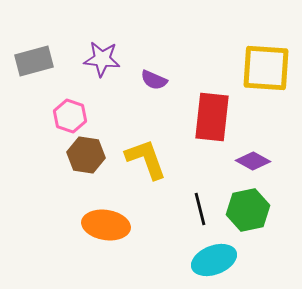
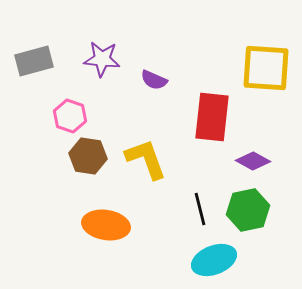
brown hexagon: moved 2 px right, 1 px down
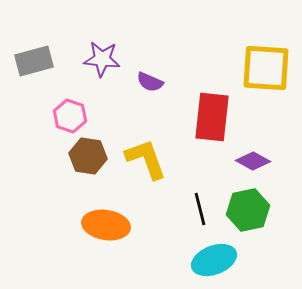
purple semicircle: moved 4 px left, 2 px down
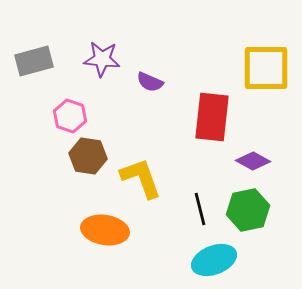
yellow square: rotated 4 degrees counterclockwise
yellow L-shape: moved 5 px left, 19 px down
orange ellipse: moved 1 px left, 5 px down
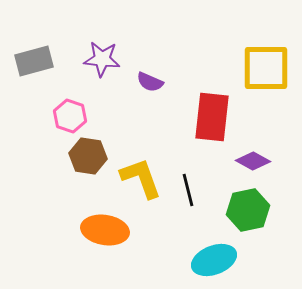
black line: moved 12 px left, 19 px up
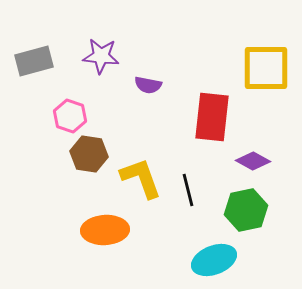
purple star: moved 1 px left, 3 px up
purple semicircle: moved 2 px left, 3 px down; rotated 12 degrees counterclockwise
brown hexagon: moved 1 px right, 2 px up
green hexagon: moved 2 px left
orange ellipse: rotated 12 degrees counterclockwise
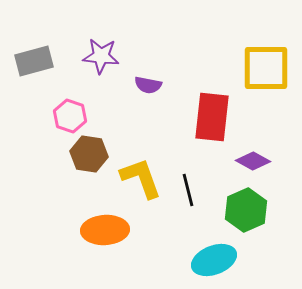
green hexagon: rotated 12 degrees counterclockwise
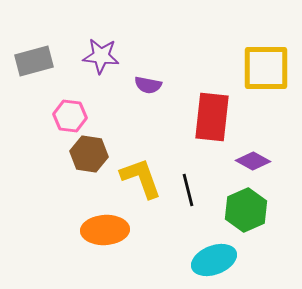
pink hexagon: rotated 12 degrees counterclockwise
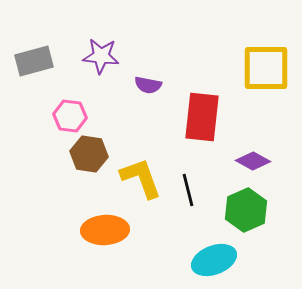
red rectangle: moved 10 px left
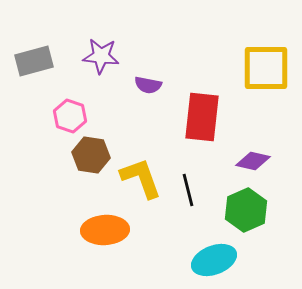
pink hexagon: rotated 12 degrees clockwise
brown hexagon: moved 2 px right, 1 px down
purple diamond: rotated 16 degrees counterclockwise
